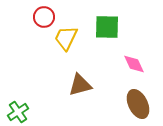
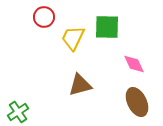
yellow trapezoid: moved 7 px right
brown ellipse: moved 1 px left, 2 px up
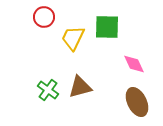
brown triangle: moved 2 px down
green cross: moved 30 px right, 22 px up; rotated 20 degrees counterclockwise
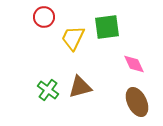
green square: rotated 8 degrees counterclockwise
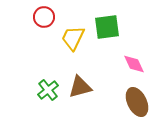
green cross: rotated 15 degrees clockwise
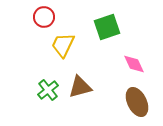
green square: rotated 12 degrees counterclockwise
yellow trapezoid: moved 10 px left, 7 px down
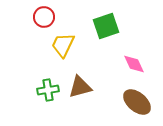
green square: moved 1 px left, 1 px up
green cross: rotated 30 degrees clockwise
brown ellipse: rotated 24 degrees counterclockwise
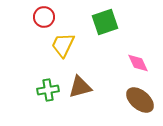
green square: moved 1 px left, 4 px up
pink diamond: moved 4 px right, 1 px up
brown ellipse: moved 3 px right, 2 px up
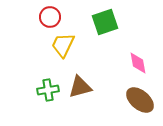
red circle: moved 6 px right
pink diamond: rotated 15 degrees clockwise
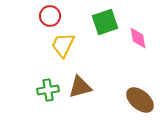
red circle: moved 1 px up
pink diamond: moved 25 px up
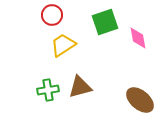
red circle: moved 2 px right, 1 px up
yellow trapezoid: rotated 32 degrees clockwise
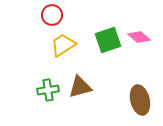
green square: moved 3 px right, 18 px down
pink diamond: moved 1 px right, 1 px up; rotated 40 degrees counterclockwise
brown ellipse: rotated 36 degrees clockwise
